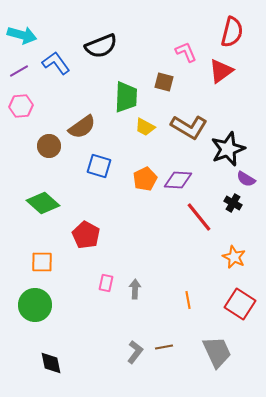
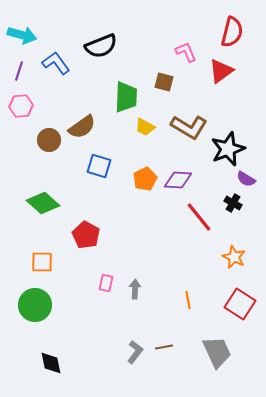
purple line: rotated 42 degrees counterclockwise
brown circle: moved 6 px up
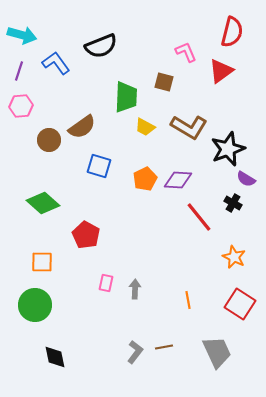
black diamond: moved 4 px right, 6 px up
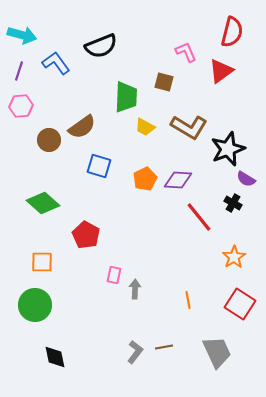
orange star: rotated 15 degrees clockwise
pink rectangle: moved 8 px right, 8 px up
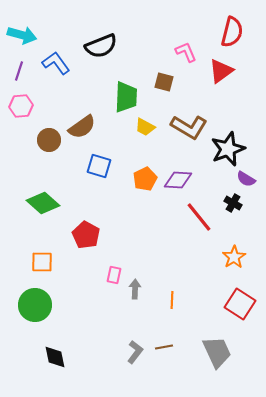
orange line: moved 16 px left; rotated 12 degrees clockwise
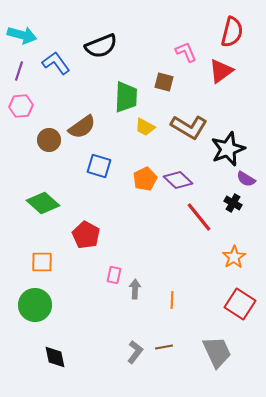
purple diamond: rotated 40 degrees clockwise
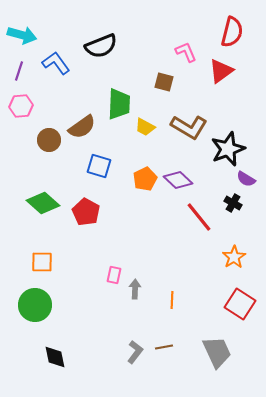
green trapezoid: moved 7 px left, 7 px down
red pentagon: moved 23 px up
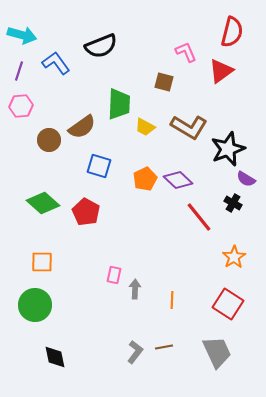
red square: moved 12 px left
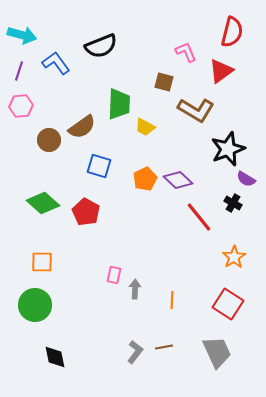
brown L-shape: moved 7 px right, 17 px up
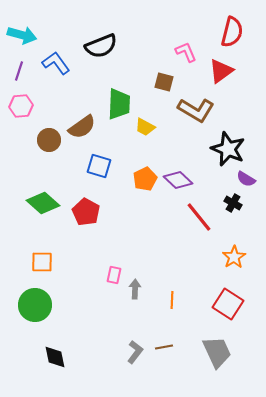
black star: rotated 28 degrees counterclockwise
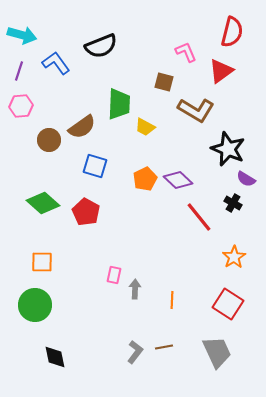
blue square: moved 4 px left
